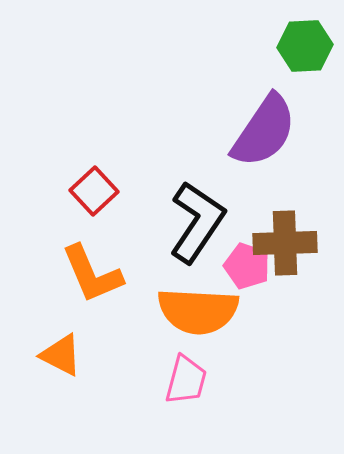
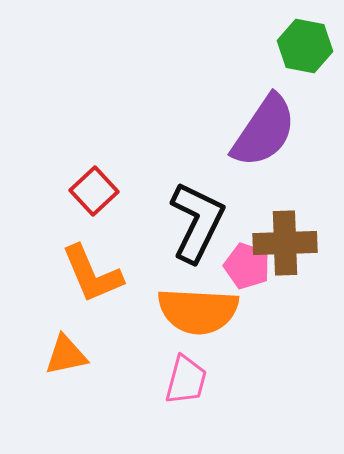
green hexagon: rotated 14 degrees clockwise
black L-shape: rotated 8 degrees counterclockwise
orange triangle: moved 5 px right; rotated 39 degrees counterclockwise
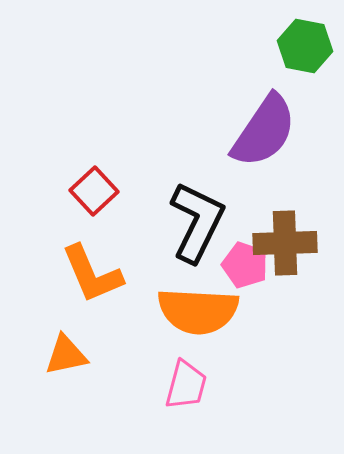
pink pentagon: moved 2 px left, 1 px up
pink trapezoid: moved 5 px down
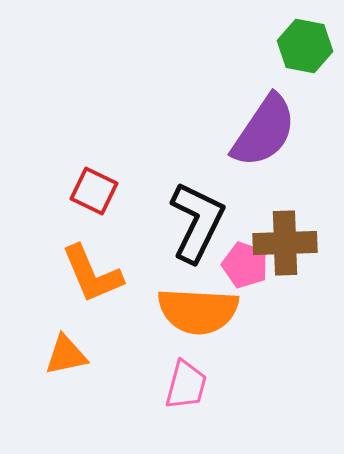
red square: rotated 21 degrees counterclockwise
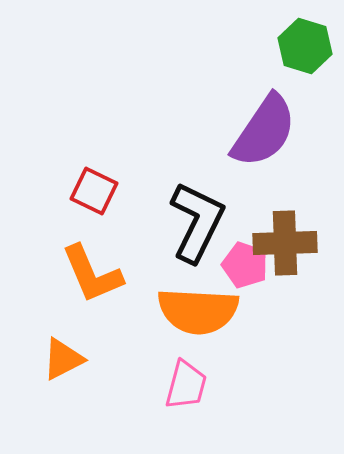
green hexagon: rotated 6 degrees clockwise
orange triangle: moved 3 px left, 4 px down; rotated 15 degrees counterclockwise
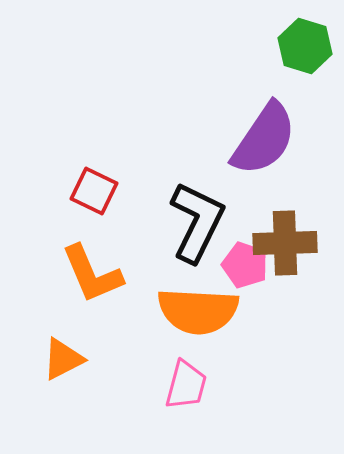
purple semicircle: moved 8 px down
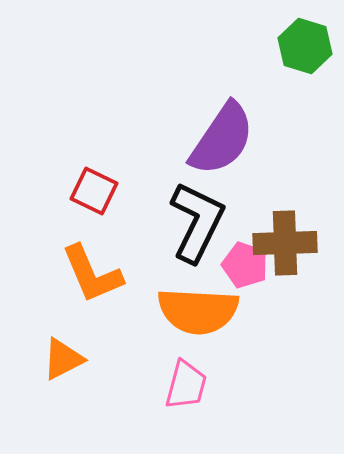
purple semicircle: moved 42 px left
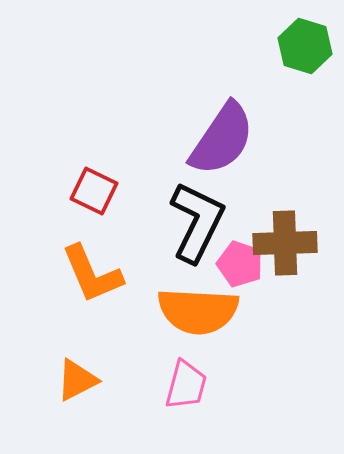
pink pentagon: moved 5 px left, 1 px up
orange triangle: moved 14 px right, 21 px down
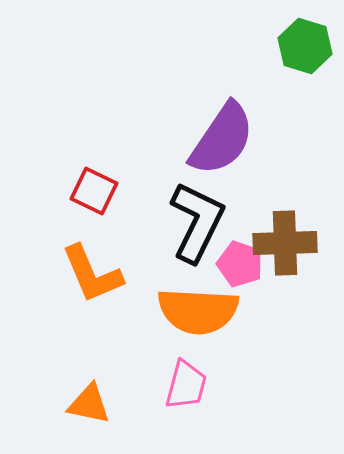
orange triangle: moved 12 px right, 24 px down; rotated 39 degrees clockwise
